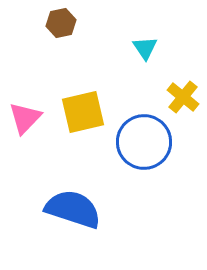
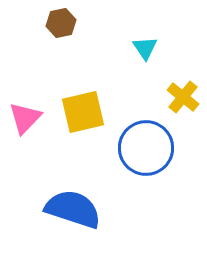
blue circle: moved 2 px right, 6 px down
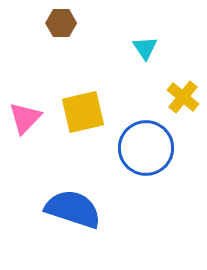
brown hexagon: rotated 12 degrees clockwise
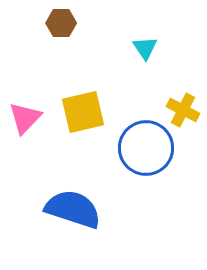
yellow cross: moved 13 px down; rotated 12 degrees counterclockwise
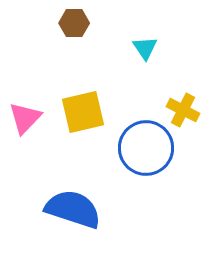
brown hexagon: moved 13 px right
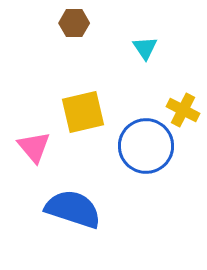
pink triangle: moved 9 px right, 29 px down; rotated 24 degrees counterclockwise
blue circle: moved 2 px up
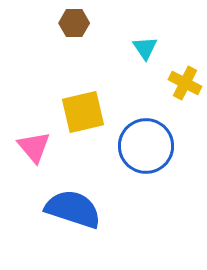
yellow cross: moved 2 px right, 27 px up
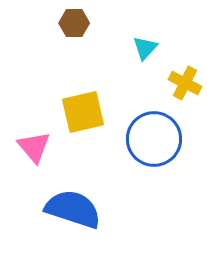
cyan triangle: rotated 16 degrees clockwise
blue circle: moved 8 px right, 7 px up
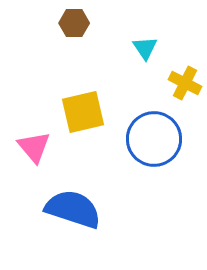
cyan triangle: rotated 16 degrees counterclockwise
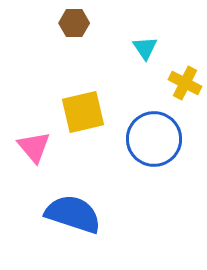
blue semicircle: moved 5 px down
